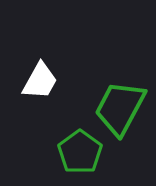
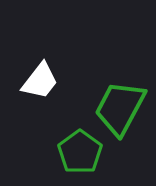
white trapezoid: rotated 9 degrees clockwise
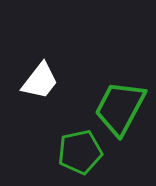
green pentagon: rotated 24 degrees clockwise
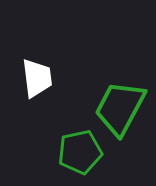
white trapezoid: moved 3 px left, 3 px up; rotated 45 degrees counterclockwise
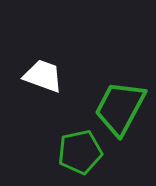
white trapezoid: moved 6 px right, 2 px up; rotated 63 degrees counterclockwise
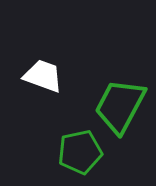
green trapezoid: moved 2 px up
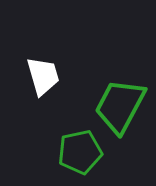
white trapezoid: rotated 54 degrees clockwise
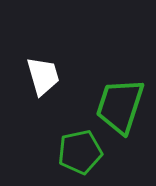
green trapezoid: rotated 10 degrees counterclockwise
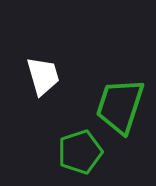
green pentagon: rotated 6 degrees counterclockwise
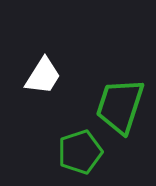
white trapezoid: rotated 48 degrees clockwise
